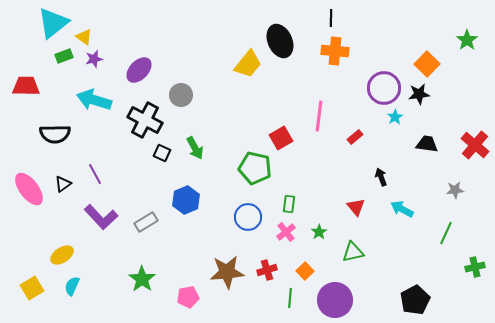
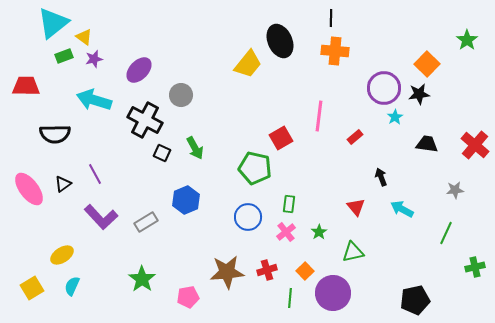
purple circle at (335, 300): moved 2 px left, 7 px up
black pentagon at (415, 300): rotated 16 degrees clockwise
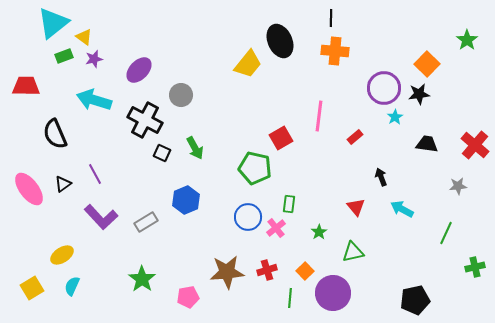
black semicircle at (55, 134): rotated 68 degrees clockwise
gray star at (455, 190): moved 3 px right, 4 px up
pink cross at (286, 232): moved 10 px left, 4 px up
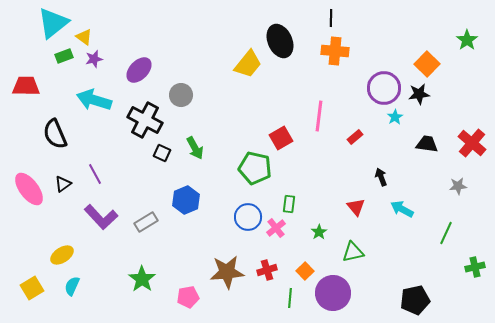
red cross at (475, 145): moved 3 px left, 2 px up
